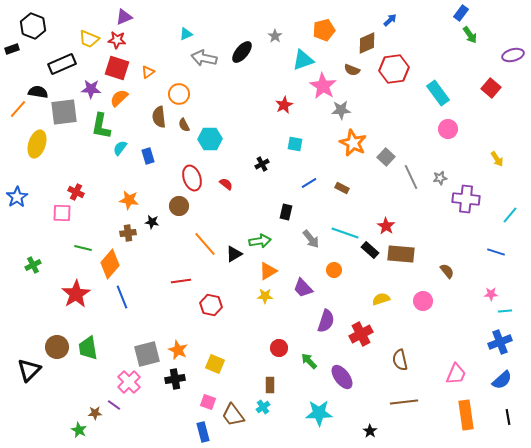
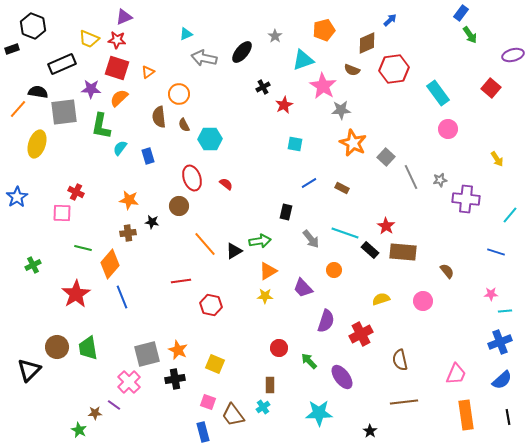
black cross at (262, 164): moved 1 px right, 77 px up
gray star at (440, 178): moved 2 px down
black triangle at (234, 254): moved 3 px up
brown rectangle at (401, 254): moved 2 px right, 2 px up
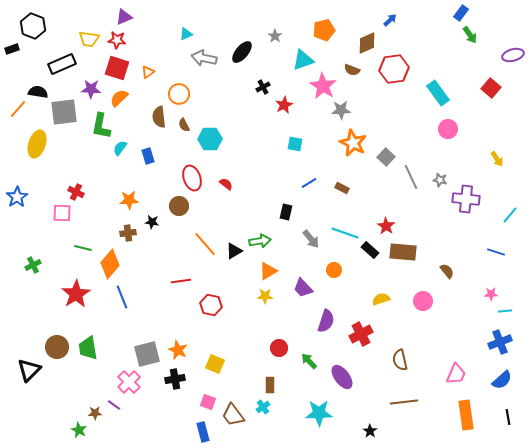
yellow trapezoid at (89, 39): rotated 15 degrees counterclockwise
gray star at (440, 180): rotated 24 degrees clockwise
orange star at (129, 200): rotated 12 degrees counterclockwise
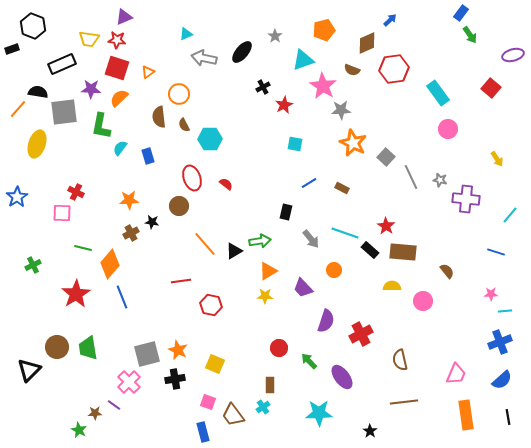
brown cross at (128, 233): moved 3 px right; rotated 21 degrees counterclockwise
yellow semicircle at (381, 299): moved 11 px right, 13 px up; rotated 18 degrees clockwise
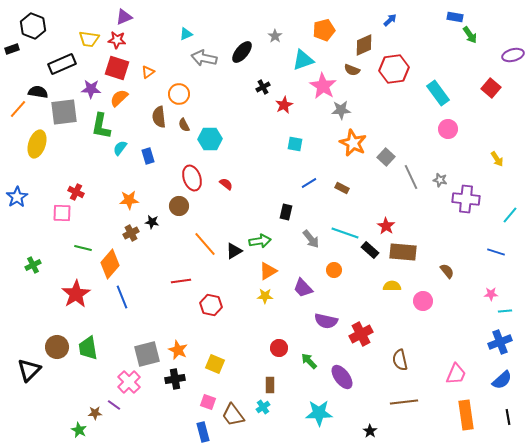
blue rectangle at (461, 13): moved 6 px left, 4 px down; rotated 63 degrees clockwise
brown diamond at (367, 43): moved 3 px left, 2 px down
purple semicircle at (326, 321): rotated 85 degrees clockwise
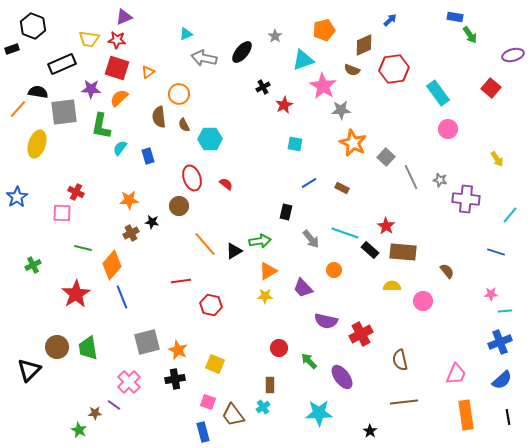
orange diamond at (110, 264): moved 2 px right, 1 px down
gray square at (147, 354): moved 12 px up
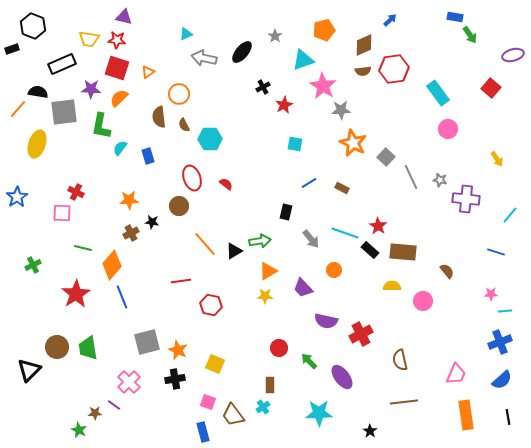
purple triangle at (124, 17): rotated 36 degrees clockwise
brown semicircle at (352, 70): moved 11 px right, 1 px down; rotated 28 degrees counterclockwise
red star at (386, 226): moved 8 px left
